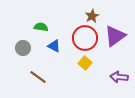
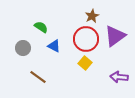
green semicircle: rotated 24 degrees clockwise
red circle: moved 1 px right, 1 px down
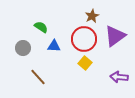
red circle: moved 2 px left
blue triangle: rotated 24 degrees counterclockwise
brown line: rotated 12 degrees clockwise
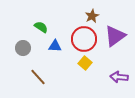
blue triangle: moved 1 px right
